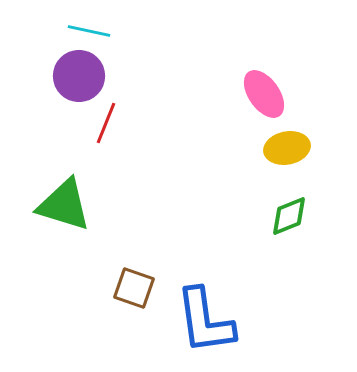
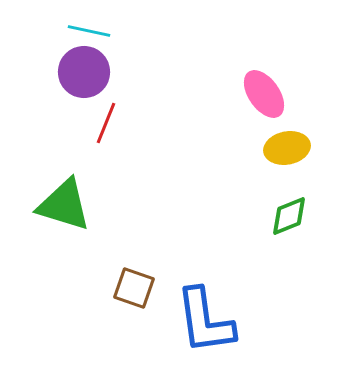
purple circle: moved 5 px right, 4 px up
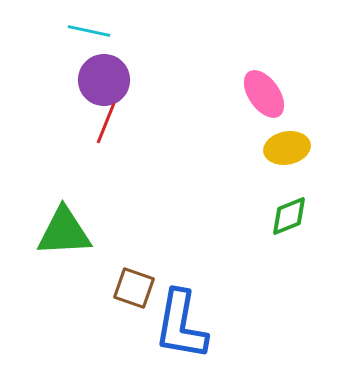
purple circle: moved 20 px right, 8 px down
green triangle: moved 27 px down; rotated 20 degrees counterclockwise
blue L-shape: moved 24 px left, 4 px down; rotated 18 degrees clockwise
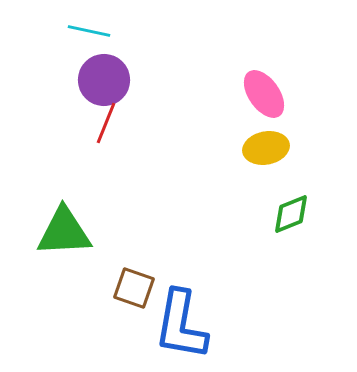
yellow ellipse: moved 21 px left
green diamond: moved 2 px right, 2 px up
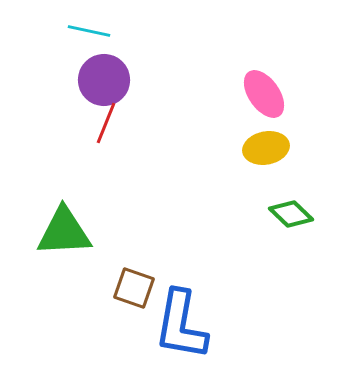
green diamond: rotated 66 degrees clockwise
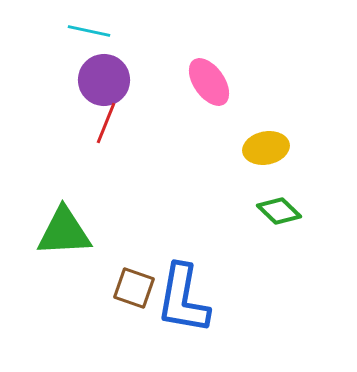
pink ellipse: moved 55 px left, 12 px up
green diamond: moved 12 px left, 3 px up
blue L-shape: moved 2 px right, 26 px up
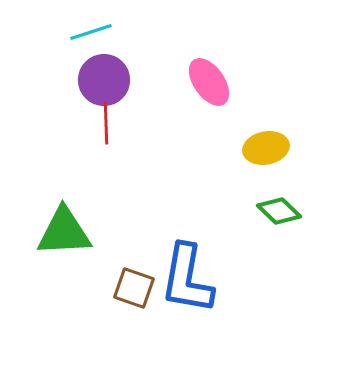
cyan line: moved 2 px right, 1 px down; rotated 30 degrees counterclockwise
red line: rotated 24 degrees counterclockwise
blue L-shape: moved 4 px right, 20 px up
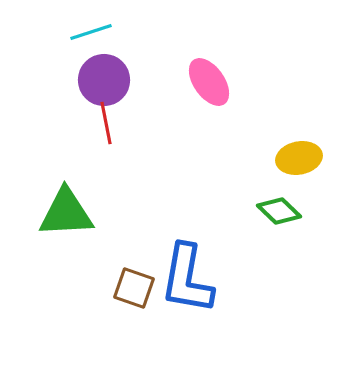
red line: rotated 9 degrees counterclockwise
yellow ellipse: moved 33 px right, 10 px down
green triangle: moved 2 px right, 19 px up
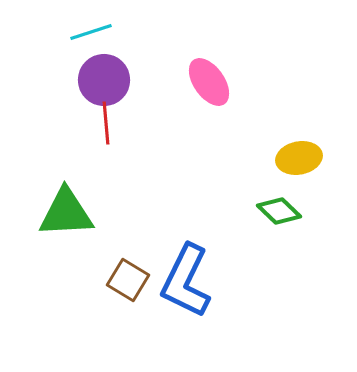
red line: rotated 6 degrees clockwise
blue L-shape: moved 1 px left, 2 px down; rotated 16 degrees clockwise
brown square: moved 6 px left, 8 px up; rotated 12 degrees clockwise
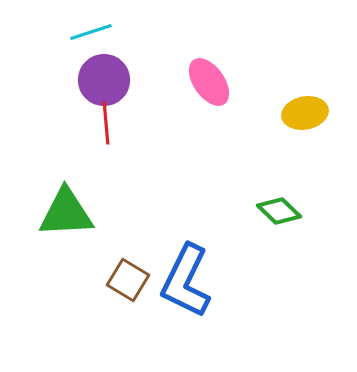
yellow ellipse: moved 6 px right, 45 px up
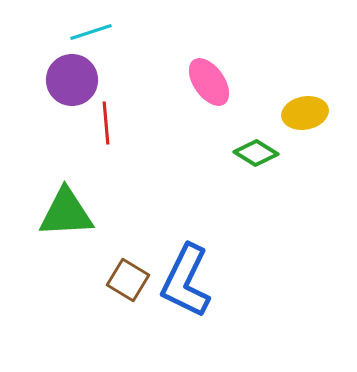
purple circle: moved 32 px left
green diamond: moved 23 px left, 58 px up; rotated 12 degrees counterclockwise
